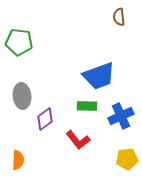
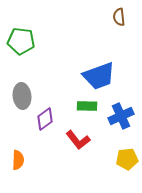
green pentagon: moved 2 px right, 1 px up
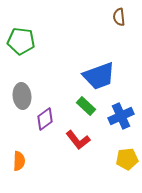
green rectangle: moved 1 px left; rotated 42 degrees clockwise
orange semicircle: moved 1 px right, 1 px down
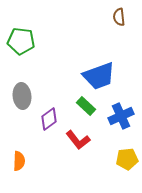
purple diamond: moved 4 px right
